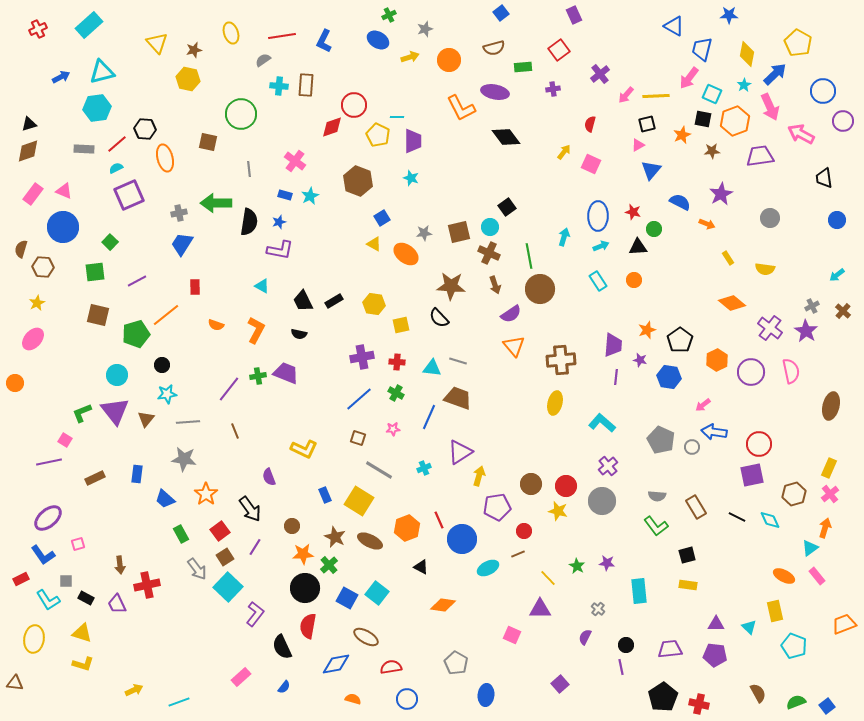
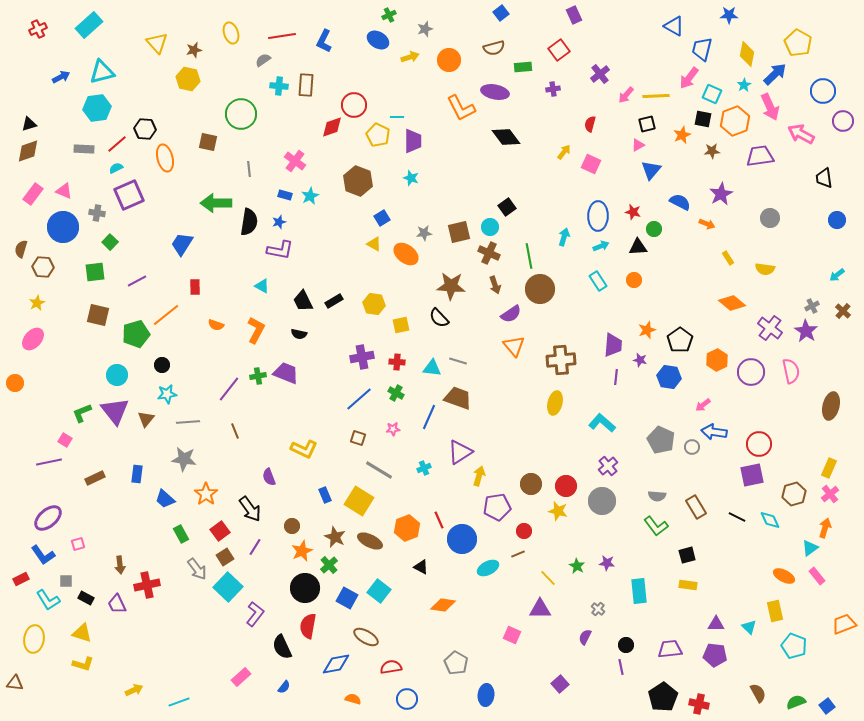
gray cross at (179, 213): moved 82 px left; rotated 21 degrees clockwise
orange star at (303, 554): moved 1 px left, 3 px up; rotated 20 degrees counterclockwise
cyan square at (377, 593): moved 2 px right, 2 px up
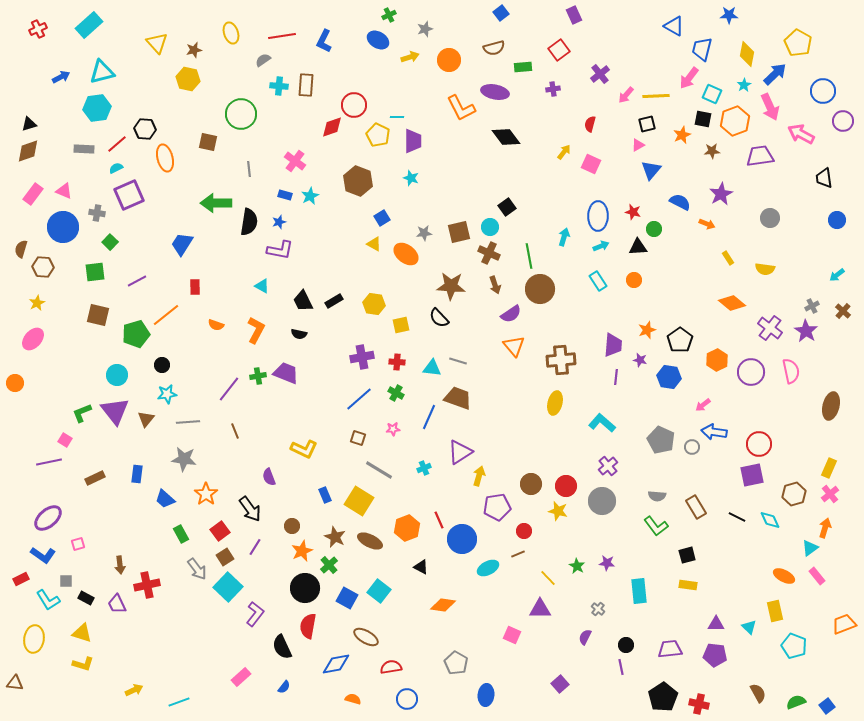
blue L-shape at (43, 555): rotated 20 degrees counterclockwise
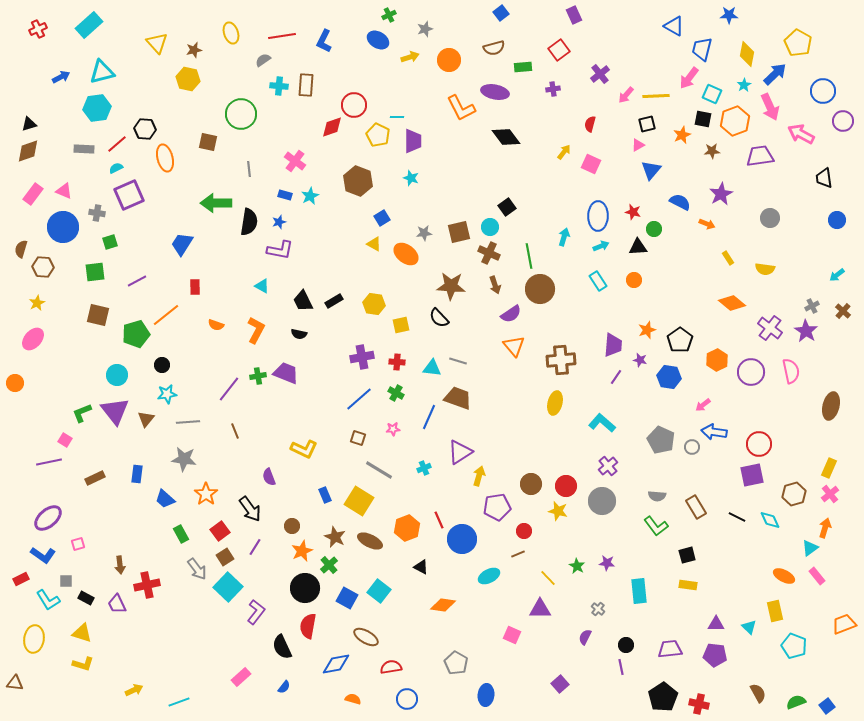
green square at (110, 242): rotated 28 degrees clockwise
purple line at (616, 377): rotated 28 degrees clockwise
cyan ellipse at (488, 568): moved 1 px right, 8 px down
purple L-shape at (255, 614): moved 1 px right, 2 px up
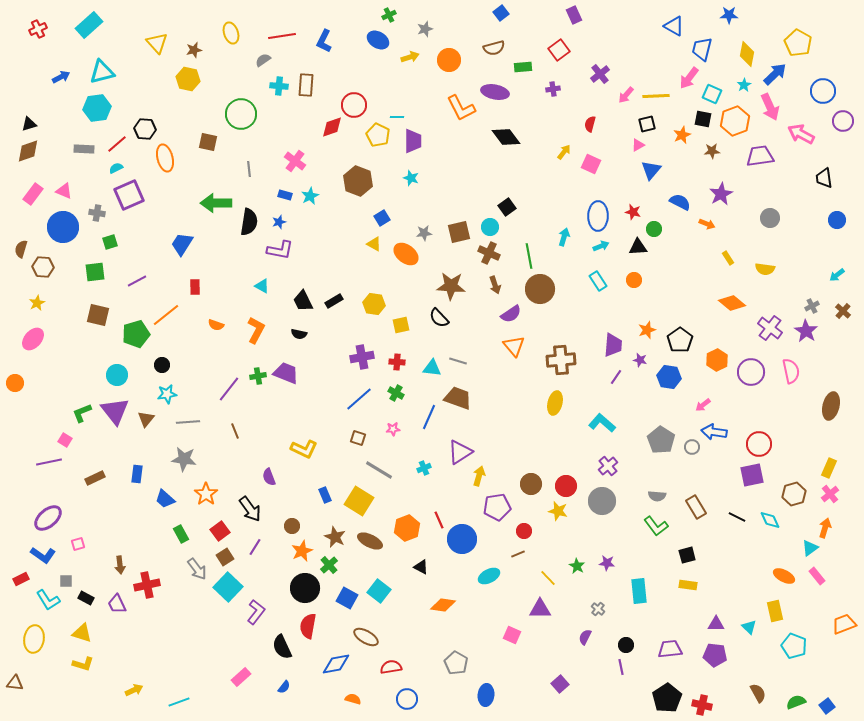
gray pentagon at (661, 440): rotated 8 degrees clockwise
black pentagon at (663, 697): moved 4 px right, 1 px down
red cross at (699, 704): moved 3 px right, 1 px down
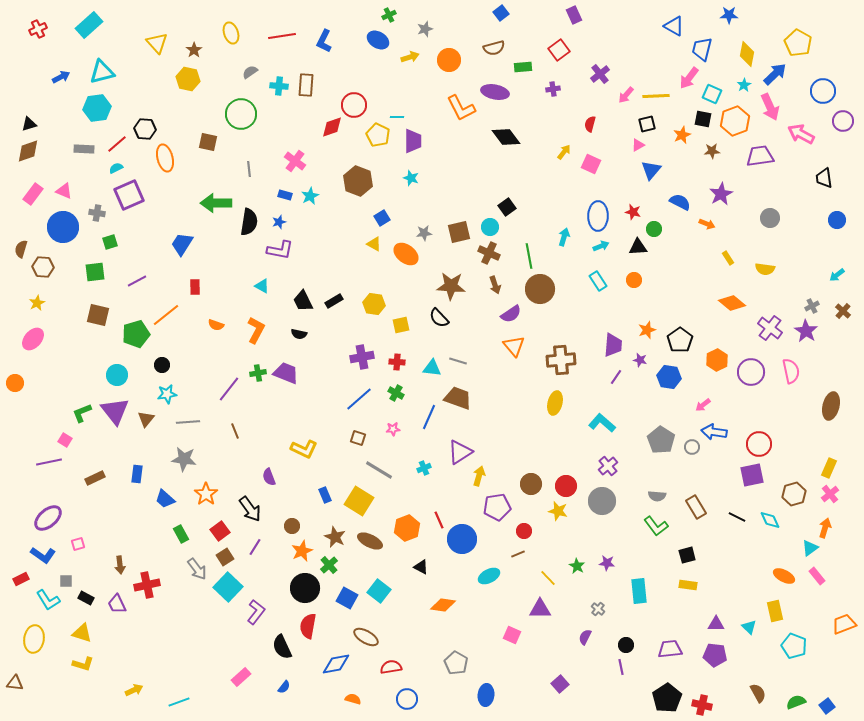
brown star at (194, 50): rotated 21 degrees counterclockwise
gray semicircle at (263, 60): moved 13 px left, 12 px down
green cross at (258, 376): moved 3 px up
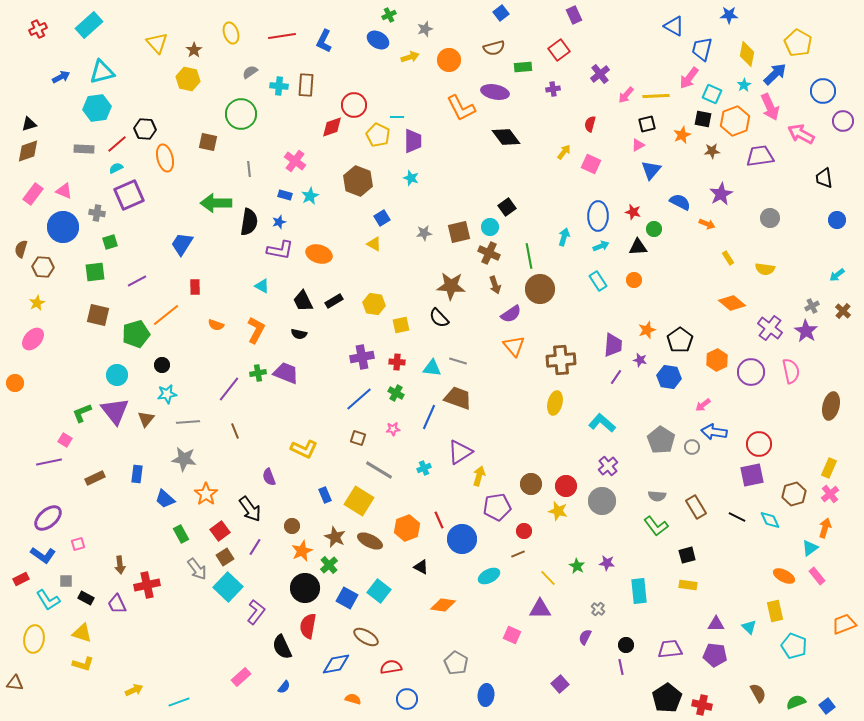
orange ellipse at (406, 254): moved 87 px left; rotated 20 degrees counterclockwise
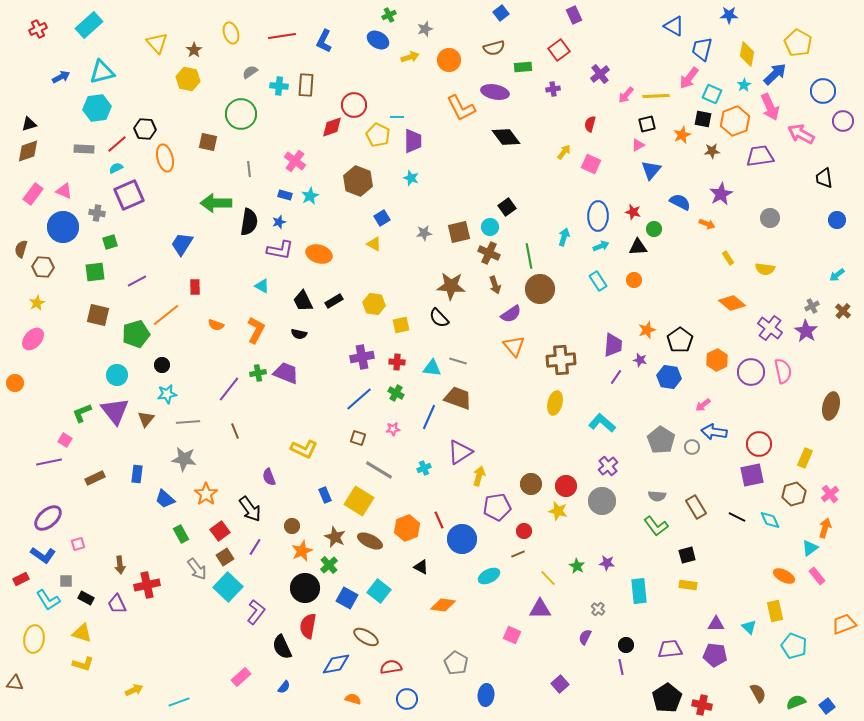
pink semicircle at (791, 371): moved 8 px left
yellow rectangle at (829, 468): moved 24 px left, 10 px up
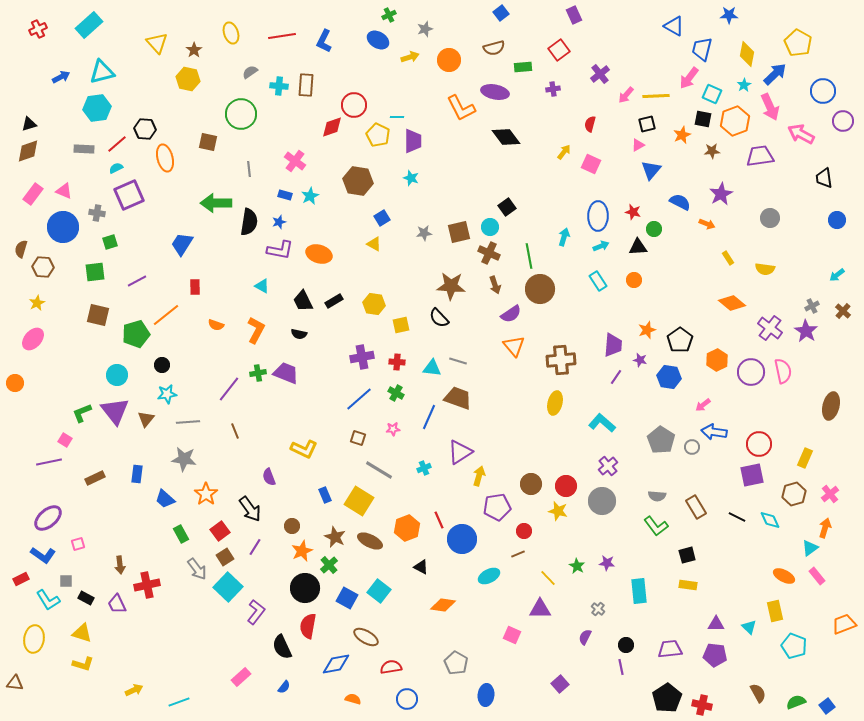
brown hexagon at (358, 181): rotated 12 degrees counterclockwise
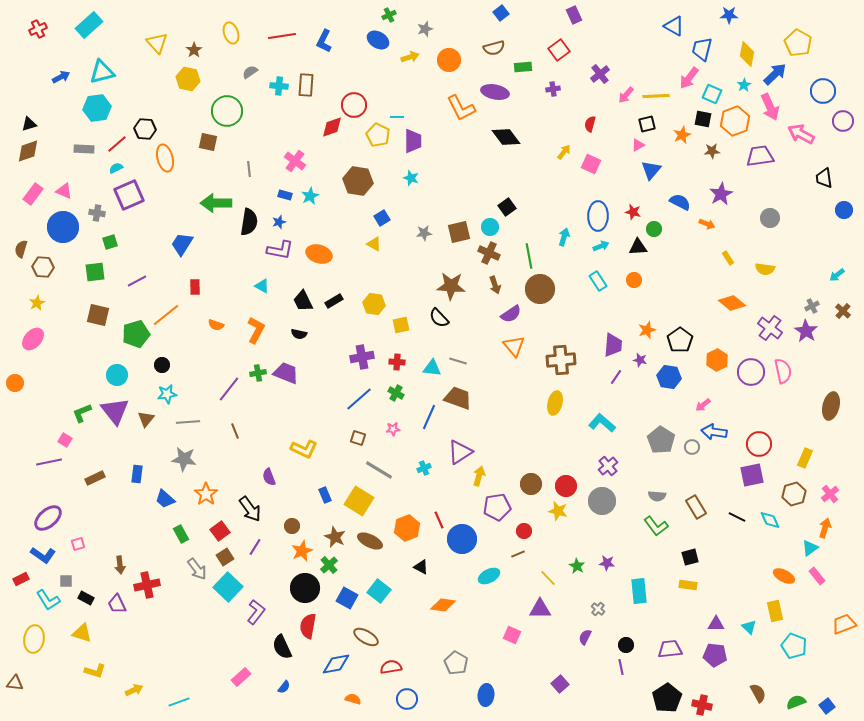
green circle at (241, 114): moved 14 px left, 3 px up
blue circle at (837, 220): moved 7 px right, 10 px up
black square at (687, 555): moved 3 px right, 2 px down
yellow L-shape at (83, 664): moved 12 px right, 7 px down
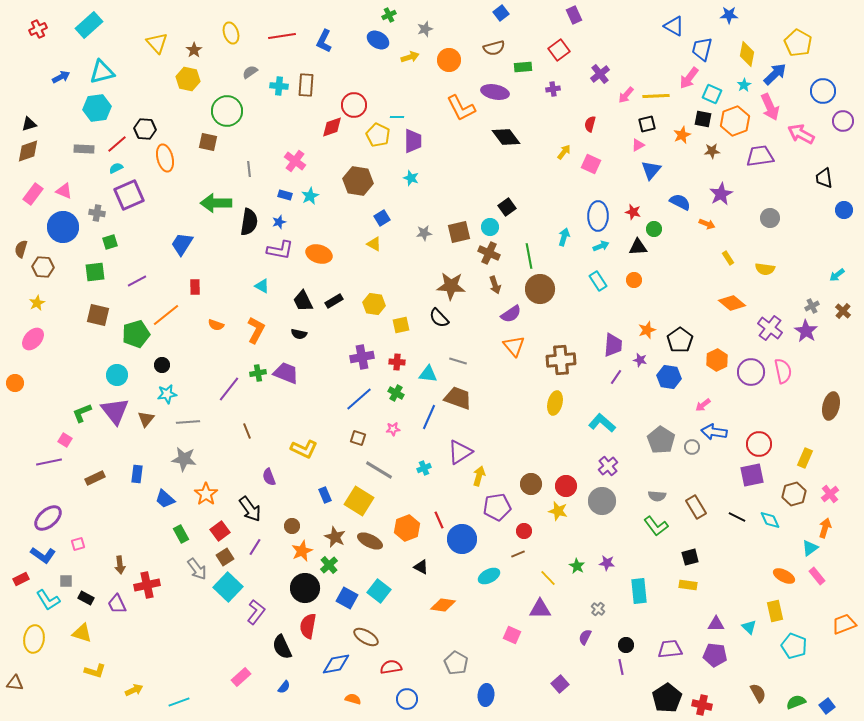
cyan triangle at (432, 368): moved 4 px left, 6 px down
brown line at (235, 431): moved 12 px right
